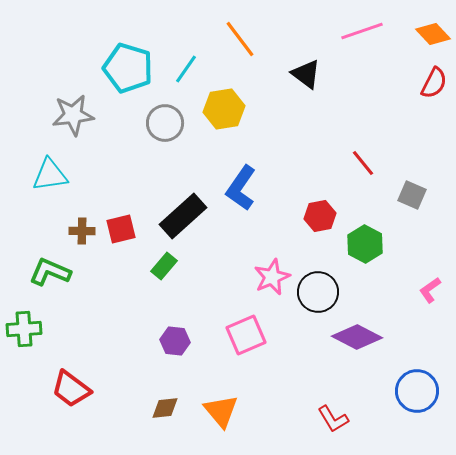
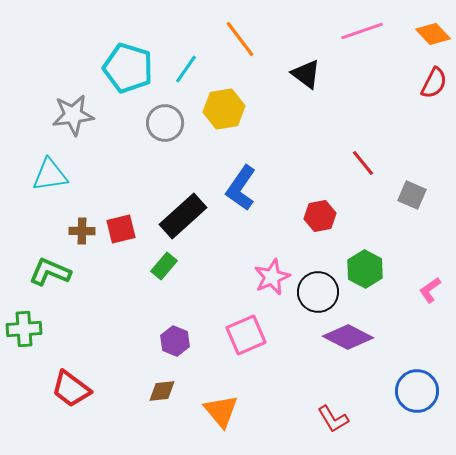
green hexagon: moved 25 px down
purple diamond: moved 9 px left
purple hexagon: rotated 16 degrees clockwise
brown diamond: moved 3 px left, 17 px up
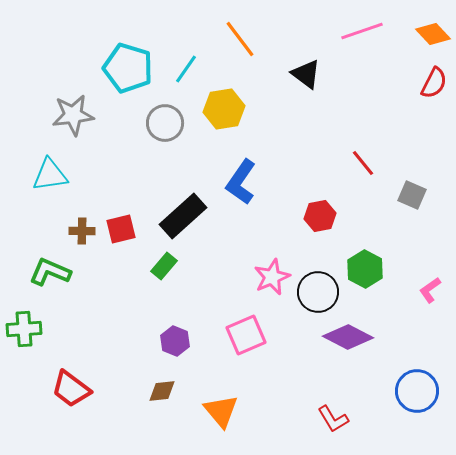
blue L-shape: moved 6 px up
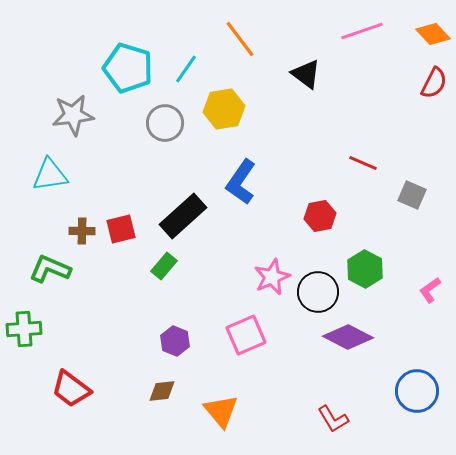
red line: rotated 28 degrees counterclockwise
green L-shape: moved 3 px up
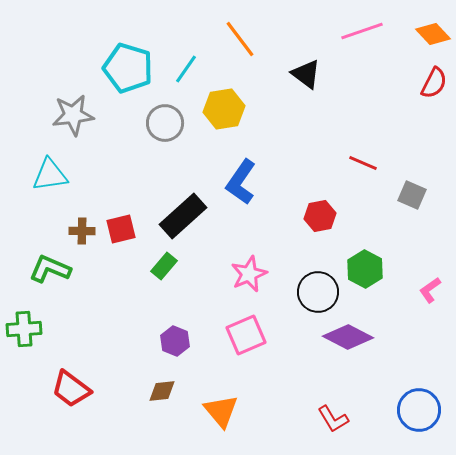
pink star: moved 23 px left, 3 px up
blue circle: moved 2 px right, 19 px down
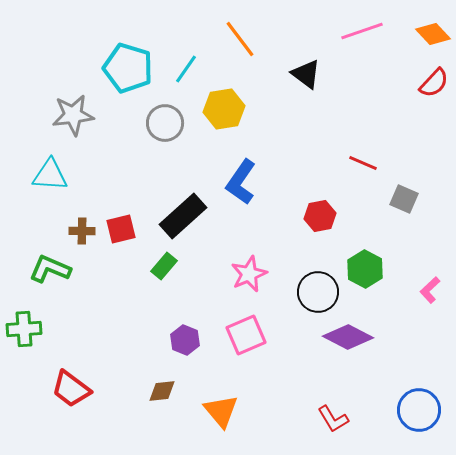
red semicircle: rotated 16 degrees clockwise
cyan triangle: rotated 12 degrees clockwise
gray square: moved 8 px left, 4 px down
pink L-shape: rotated 8 degrees counterclockwise
purple hexagon: moved 10 px right, 1 px up
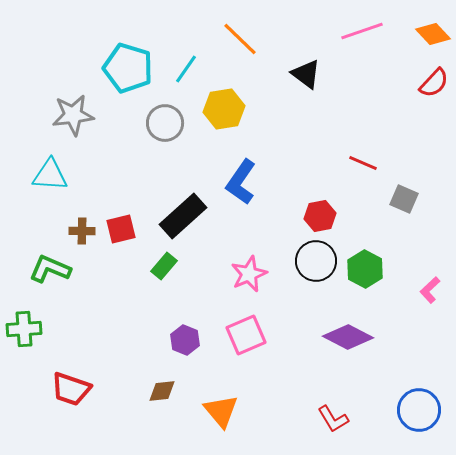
orange line: rotated 9 degrees counterclockwise
black circle: moved 2 px left, 31 px up
red trapezoid: rotated 18 degrees counterclockwise
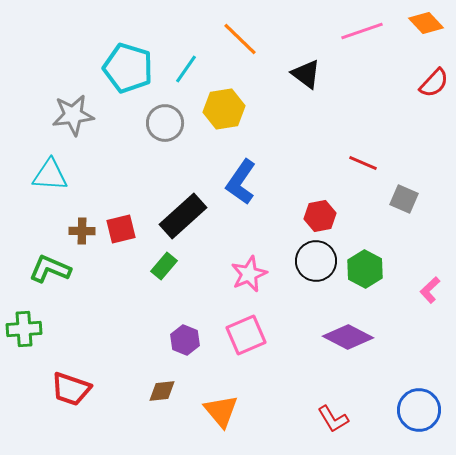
orange diamond: moved 7 px left, 11 px up
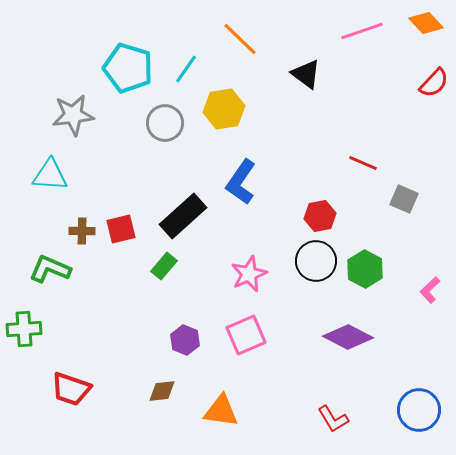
orange triangle: rotated 42 degrees counterclockwise
